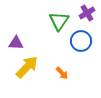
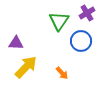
yellow arrow: moved 1 px left
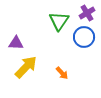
blue circle: moved 3 px right, 4 px up
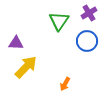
purple cross: moved 2 px right
blue circle: moved 3 px right, 4 px down
orange arrow: moved 3 px right, 11 px down; rotated 72 degrees clockwise
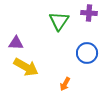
purple cross: rotated 35 degrees clockwise
blue circle: moved 12 px down
yellow arrow: rotated 75 degrees clockwise
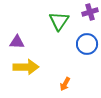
purple cross: moved 1 px right, 1 px up; rotated 21 degrees counterclockwise
purple triangle: moved 1 px right, 1 px up
blue circle: moved 9 px up
yellow arrow: rotated 30 degrees counterclockwise
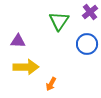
purple cross: rotated 21 degrees counterclockwise
purple triangle: moved 1 px right, 1 px up
orange arrow: moved 14 px left
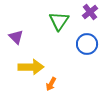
purple triangle: moved 2 px left, 4 px up; rotated 42 degrees clockwise
yellow arrow: moved 5 px right
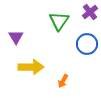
purple triangle: rotated 14 degrees clockwise
orange arrow: moved 12 px right, 3 px up
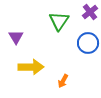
blue circle: moved 1 px right, 1 px up
